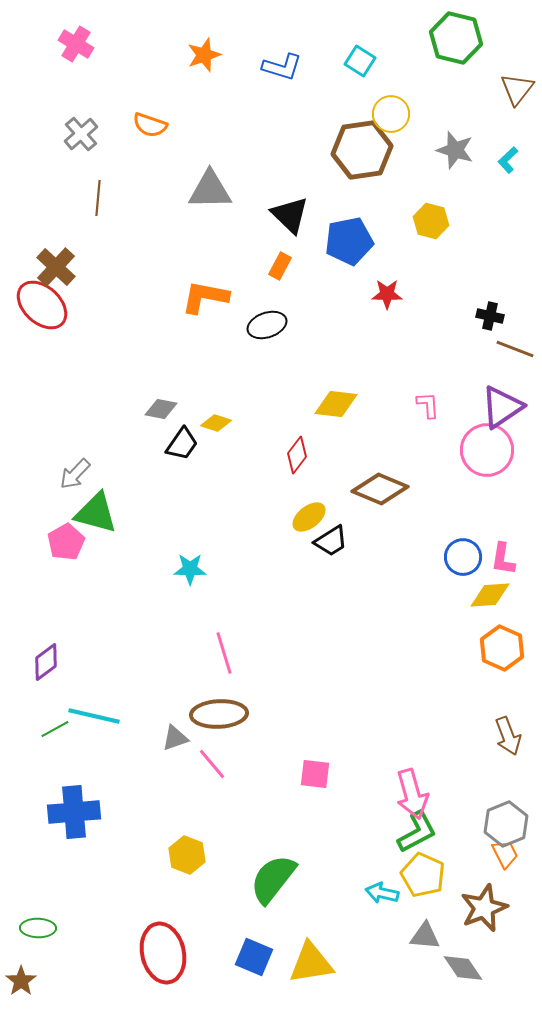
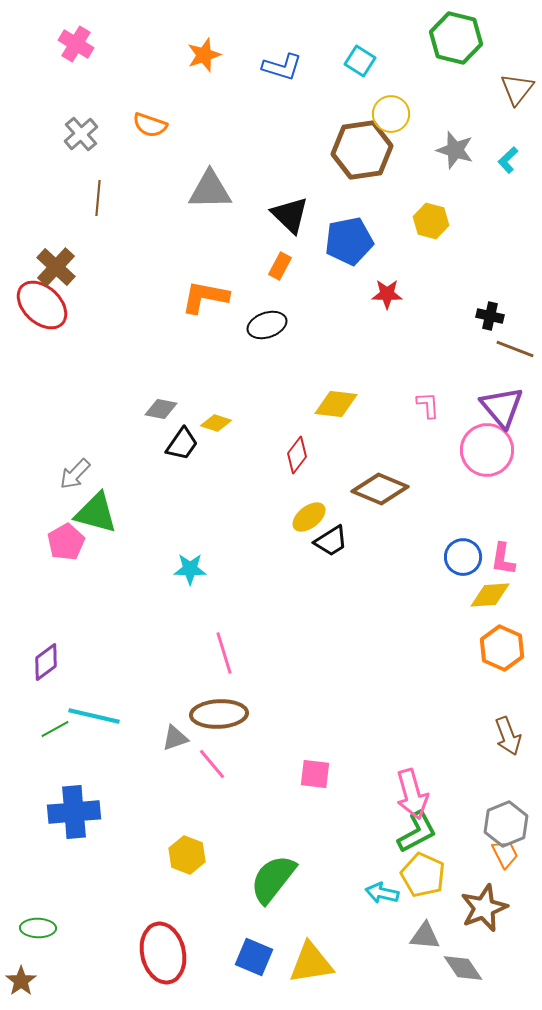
purple triangle at (502, 407): rotated 36 degrees counterclockwise
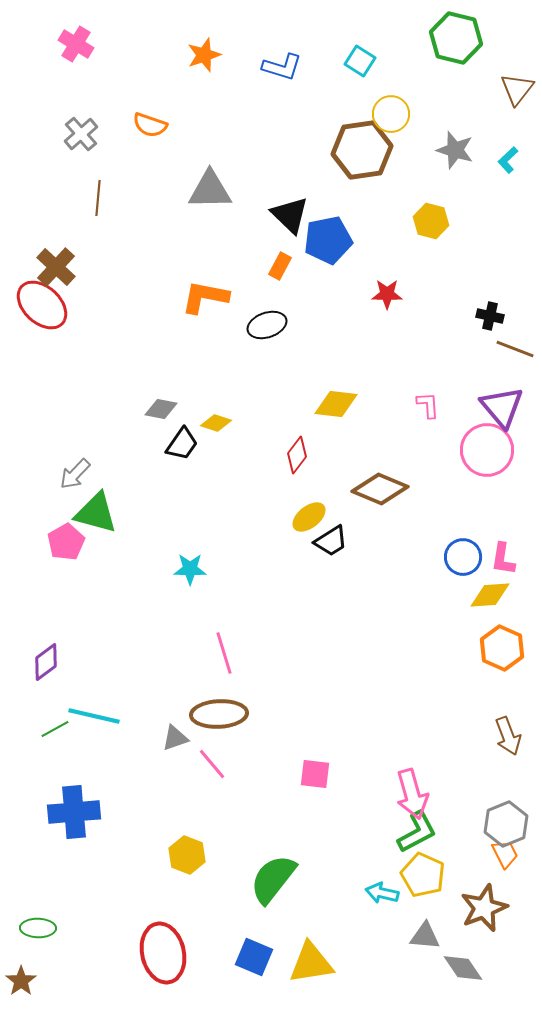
blue pentagon at (349, 241): moved 21 px left, 1 px up
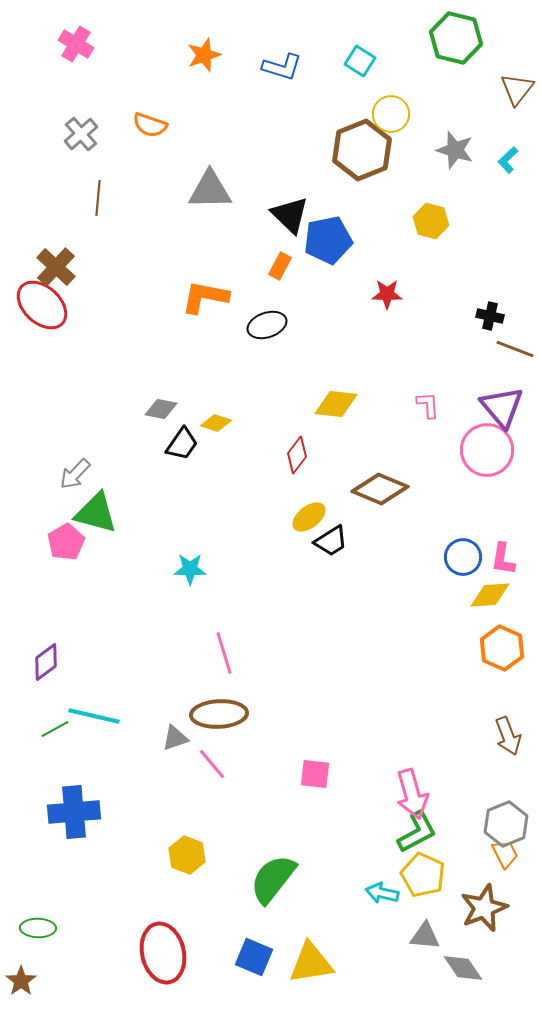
brown hexagon at (362, 150): rotated 14 degrees counterclockwise
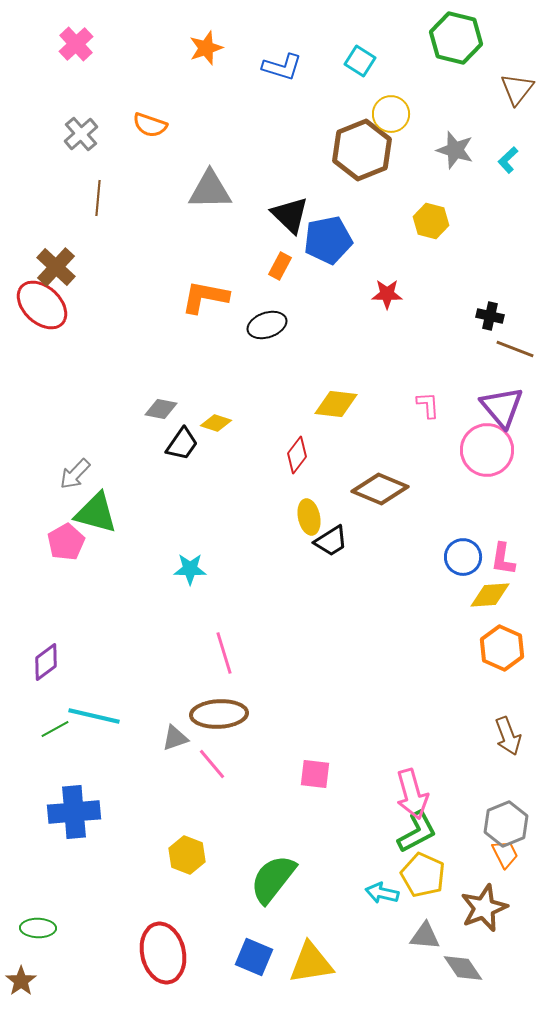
pink cross at (76, 44): rotated 16 degrees clockwise
orange star at (204, 55): moved 2 px right, 7 px up
yellow ellipse at (309, 517): rotated 64 degrees counterclockwise
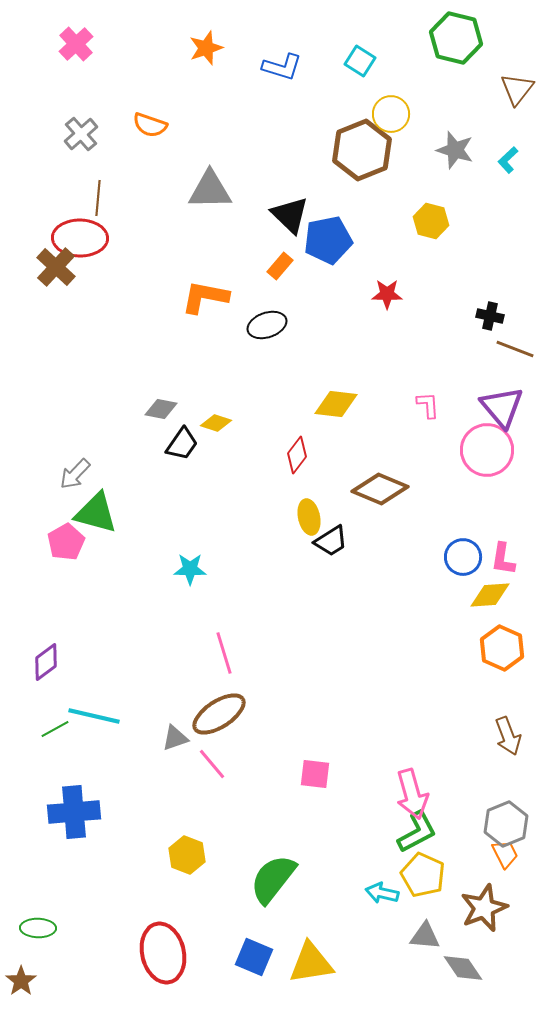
orange rectangle at (280, 266): rotated 12 degrees clockwise
red ellipse at (42, 305): moved 38 px right, 67 px up; rotated 42 degrees counterclockwise
brown ellipse at (219, 714): rotated 30 degrees counterclockwise
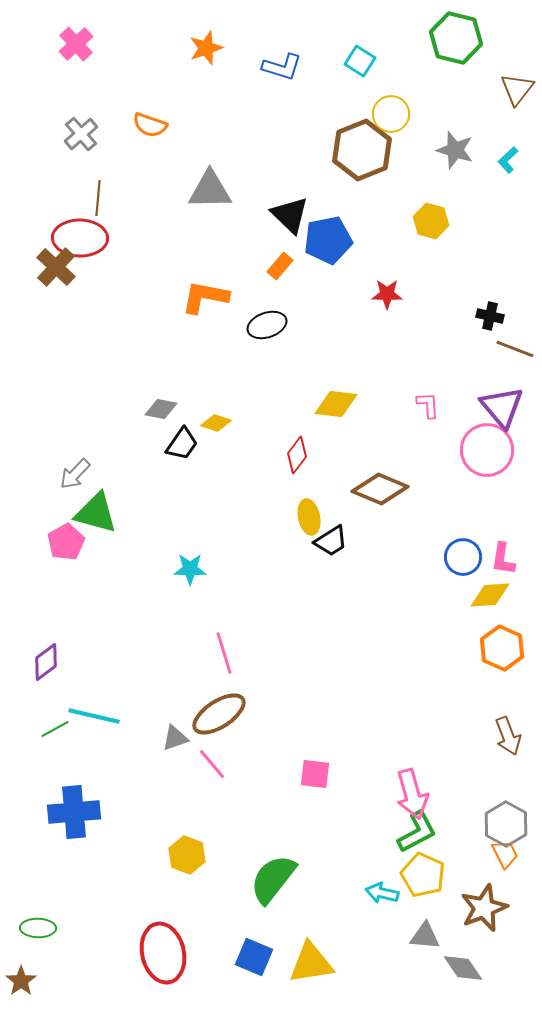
gray hexagon at (506, 824): rotated 9 degrees counterclockwise
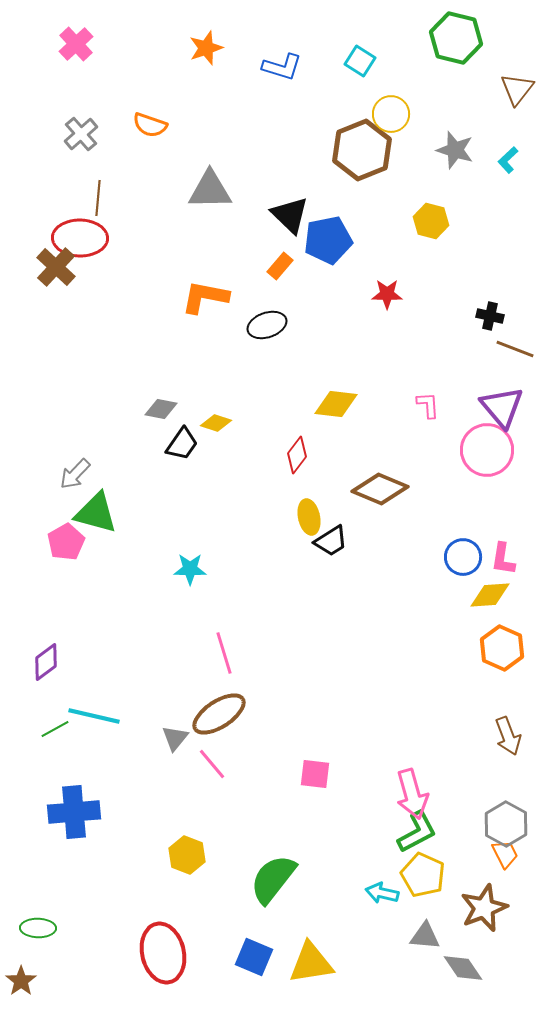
gray triangle at (175, 738): rotated 32 degrees counterclockwise
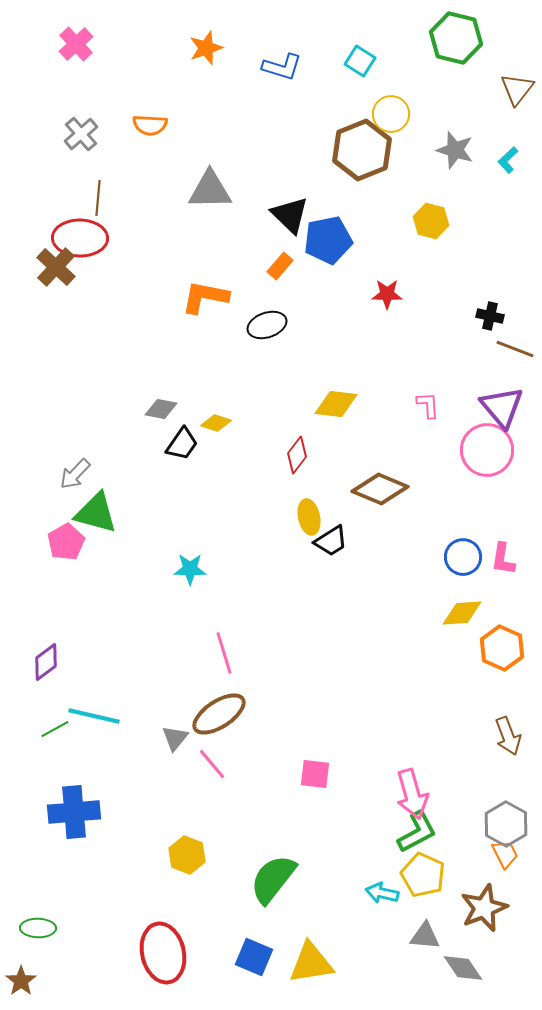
orange semicircle at (150, 125): rotated 16 degrees counterclockwise
yellow diamond at (490, 595): moved 28 px left, 18 px down
